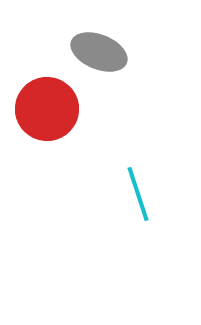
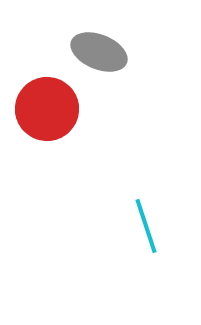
cyan line: moved 8 px right, 32 px down
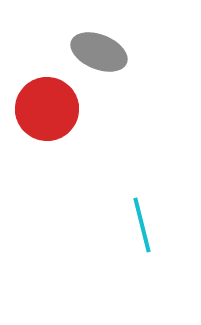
cyan line: moved 4 px left, 1 px up; rotated 4 degrees clockwise
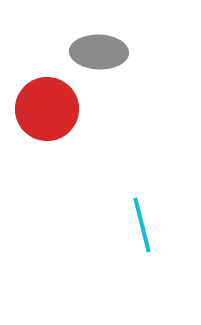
gray ellipse: rotated 20 degrees counterclockwise
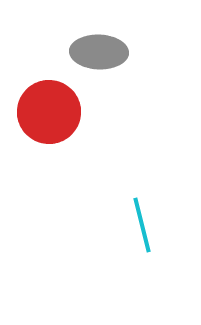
red circle: moved 2 px right, 3 px down
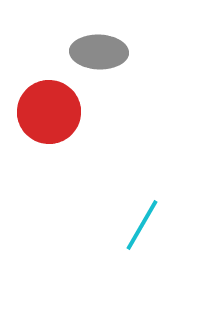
cyan line: rotated 44 degrees clockwise
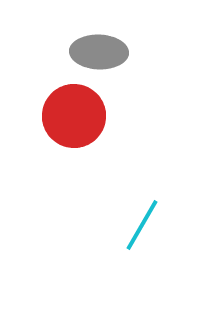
red circle: moved 25 px right, 4 px down
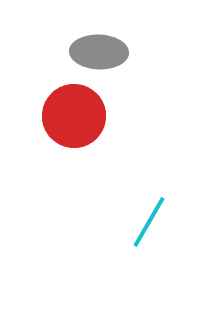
cyan line: moved 7 px right, 3 px up
